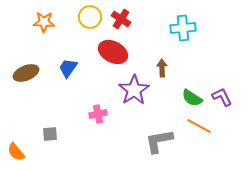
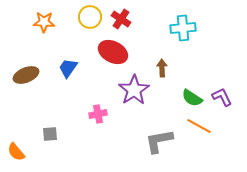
brown ellipse: moved 2 px down
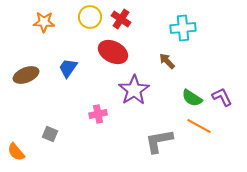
brown arrow: moved 5 px right, 7 px up; rotated 42 degrees counterclockwise
gray square: rotated 28 degrees clockwise
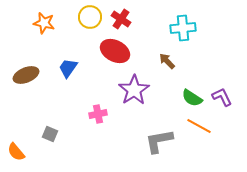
orange star: moved 1 px down; rotated 10 degrees clockwise
red ellipse: moved 2 px right, 1 px up
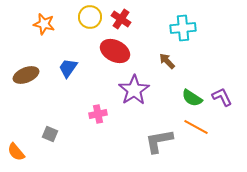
orange star: moved 1 px down
orange line: moved 3 px left, 1 px down
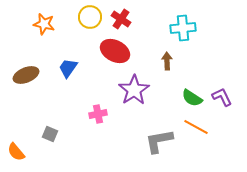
brown arrow: rotated 42 degrees clockwise
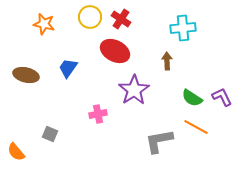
brown ellipse: rotated 35 degrees clockwise
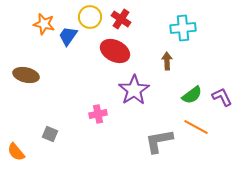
blue trapezoid: moved 32 px up
green semicircle: moved 3 px up; rotated 70 degrees counterclockwise
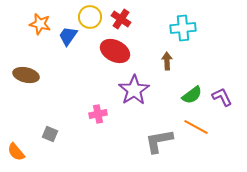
orange star: moved 4 px left
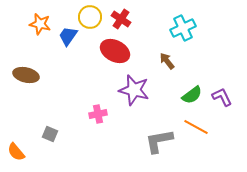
cyan cross: rotated 20 degrees counterclockwise
brown arrow: rotated 36 degrees counterclockwise
purple star: rotated 24 degrees counterclockwise
